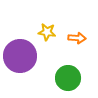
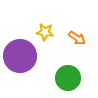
yellow star: moved 2 px left
orange arrow: rotated 30 degrees clockwise
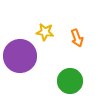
orange arrow: rotated 36 degrees clockwise
green circle: moved 2 px right, 3 px down
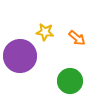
orange arrow: rotated 30 degrees counterclockwise
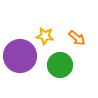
yellow star: moved 4 px down
green circle: moved 10 px left, 16 px up
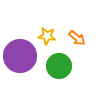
yellow star: moved 2 px right
green circle: moved 1 px left, 1 px down
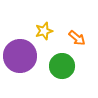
yellow star: moved 3 px left, 5 px up; rotated 24 degrees counterclockwise
green circle: moved 3 px right
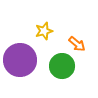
orange arrow: moved 6 px down
purple circle: moved 4 px down
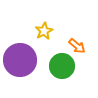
yellow star: rotated 12 degrees counterclockwise
orange arrow: moved 2 px down
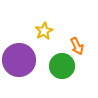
orange arrow: rotated 24 degrees clockwise
purple circle: moved 1 px left
